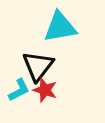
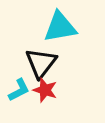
black triangle: moved 3 px right, 3 px up
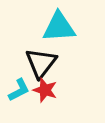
cyan triangle: moved 1 px left; rotated 6 degrees clockwise
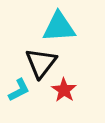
red star: moved 19 px right; rotated 15 degrees clockwise
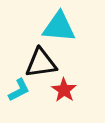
cyan triangle: rotated 9 degrees clockwise
black triangle: rotated 44 degrees clockwise
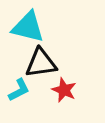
cyan triangle: moved 31 px left; rotated 9 degrees clockwise
red star: rotated 10 degrees counterclockwise
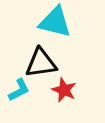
cyan triangle: moved 27 px right, 5 px up
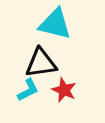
cyan triangle: moved 2 px down
cyan L-shape: moved 9 px right
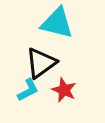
cyan triangle: moved 2 px right, 1 px up
black triangle: rotated 28 degrees counterclockwise
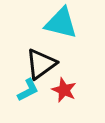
cyan triangle: moved 4 px right
black triangle: moved 1 px down
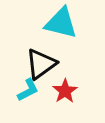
red star: moved 1 px right, 1 px down; rotated 15 degrees clockwise
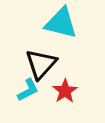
black triangle: rotated 12 degrees counterclockwise
